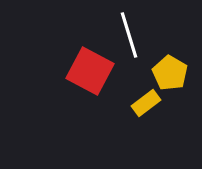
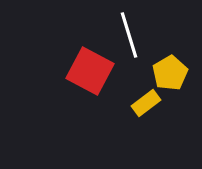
yellow pentagon: rotated 12 degrees clockwise
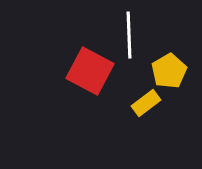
white line: rotated 15 degrees clockwise
yellow pentagon: moved 1 px left, 2 px up
